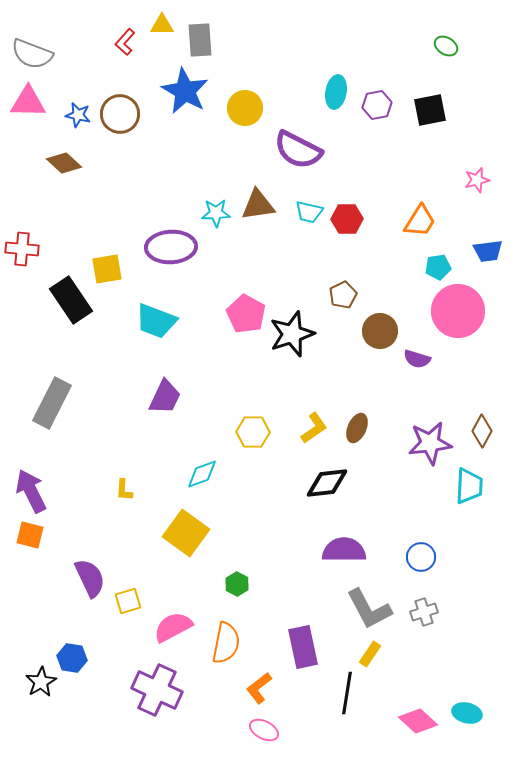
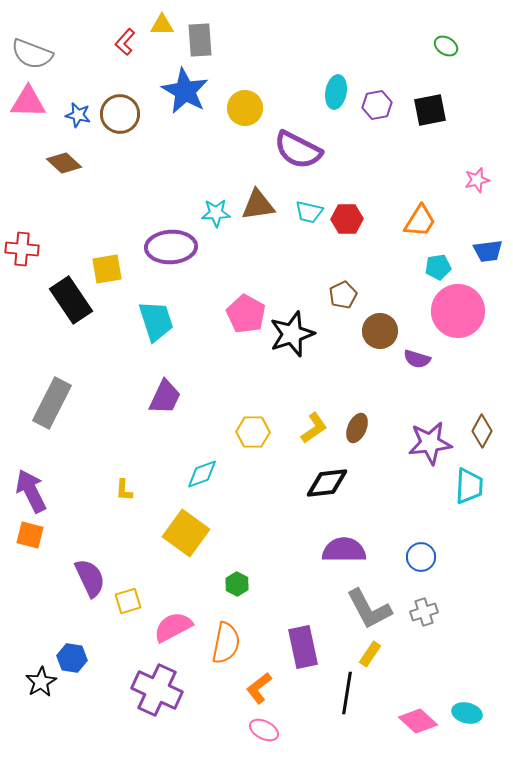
cyan trapezoid at (156, 321): rotated 129 degrees counterclockwise
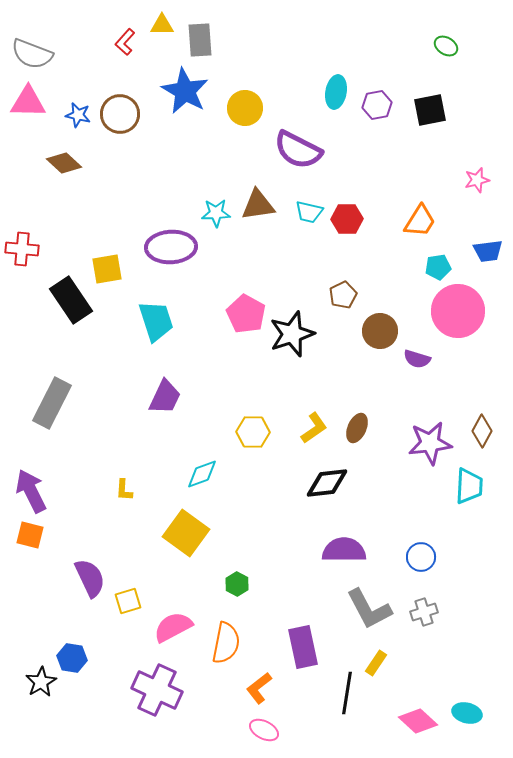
yellow rectangle at (370, 654): moved 6 px right, 9 px down
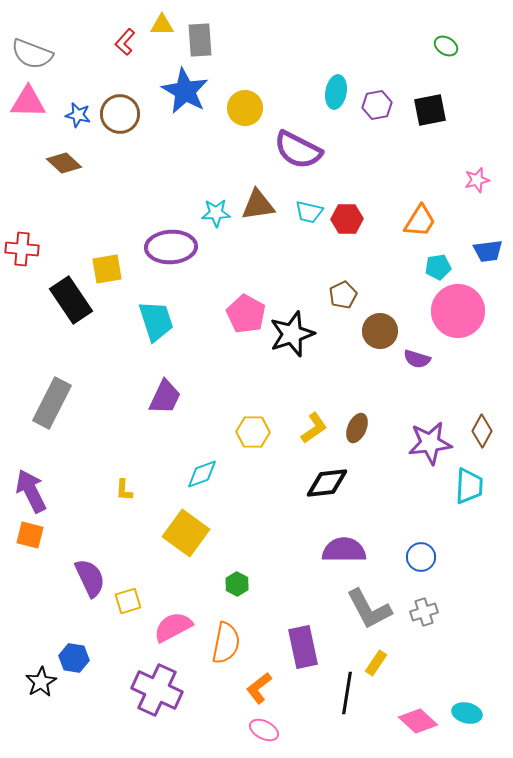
blue hexagon at (72, 658): moved 2 px right
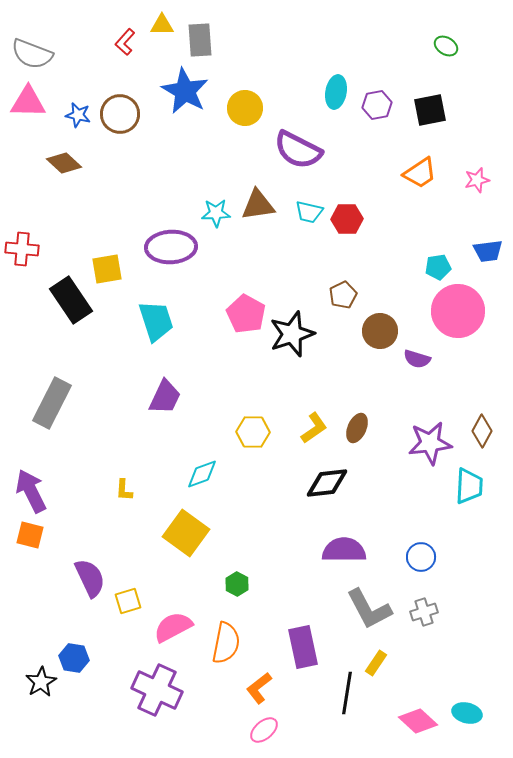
orange trapezoid at (420, 221): moved 48 px up; rotated 24 degrees clockwise
pink ellipse at (264, 730): rotated 68 degrees counterclockwise
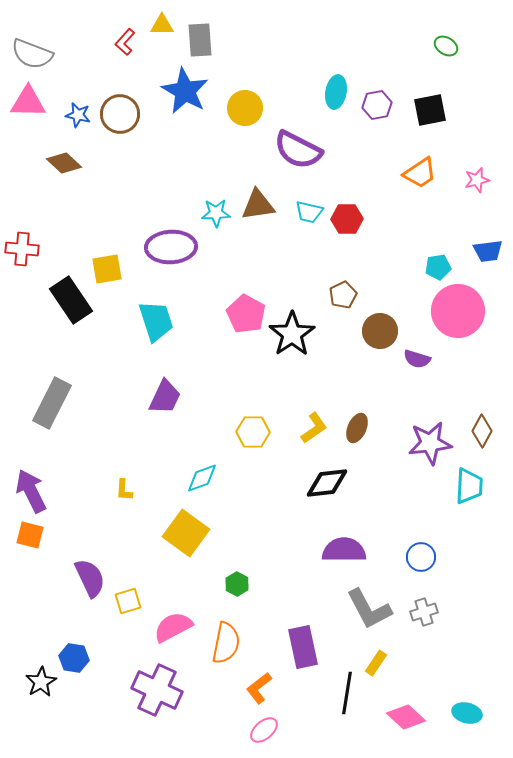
black star at (292, 334): rotated 15 degrees counterclockwise
cyan diamond at (202, 474): moved 4 px down
pink diamond at (418, 721): moved 12 px left, 4 px up
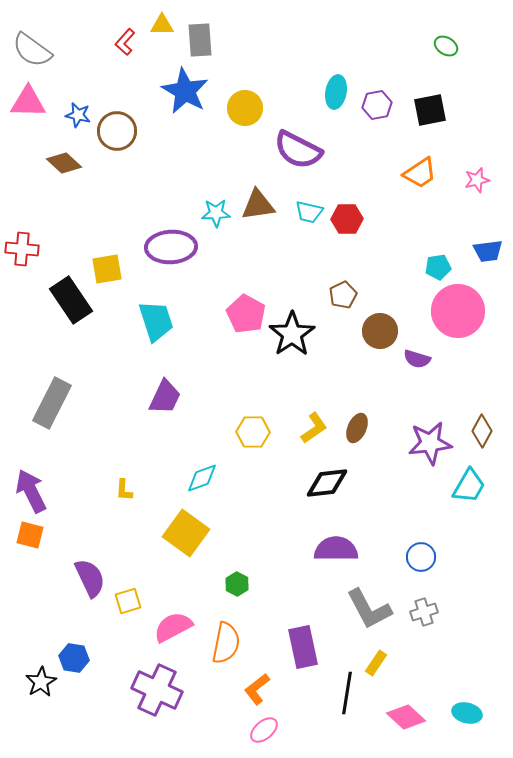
gray semicircle at (32, 54): moved 4 px up; rotated 15 degrees clockwise
brown circle at (120, 114): moved 3 px left, 17 px down
cyan trapezoid at (469, 486): rotated 27 degrees clockwise
purple semicircle at (344, 550): moved 8 px left, 1 px up
orange L-shape at (259, 688): moved 2 px left, 1 px down
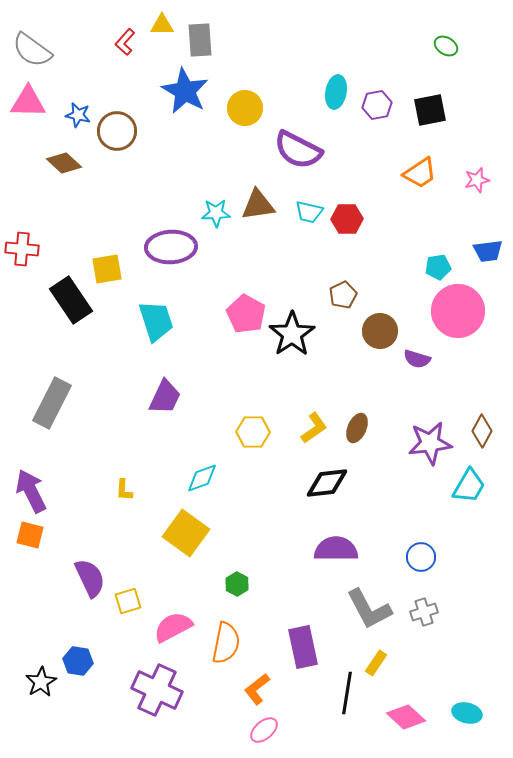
blue hexagon at (74, 658): moved 4 px right, 3 px down
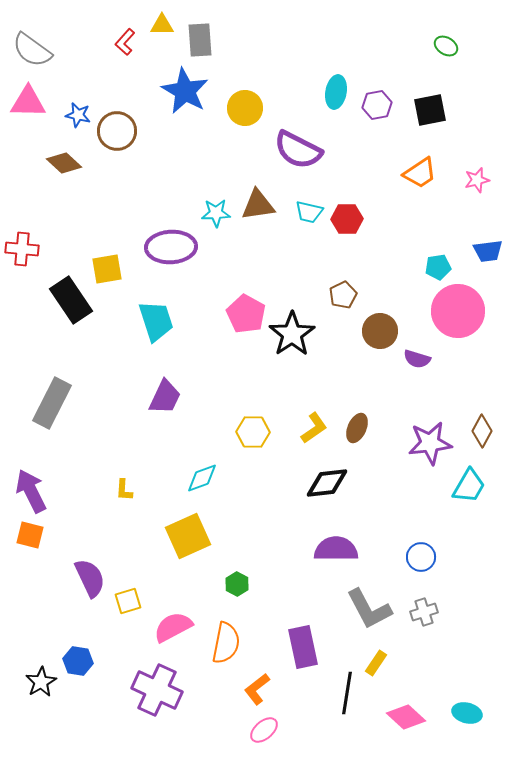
yellow square at (186, 533): moved 2 px right, 3 px down; rotated 30 degrees clockwise
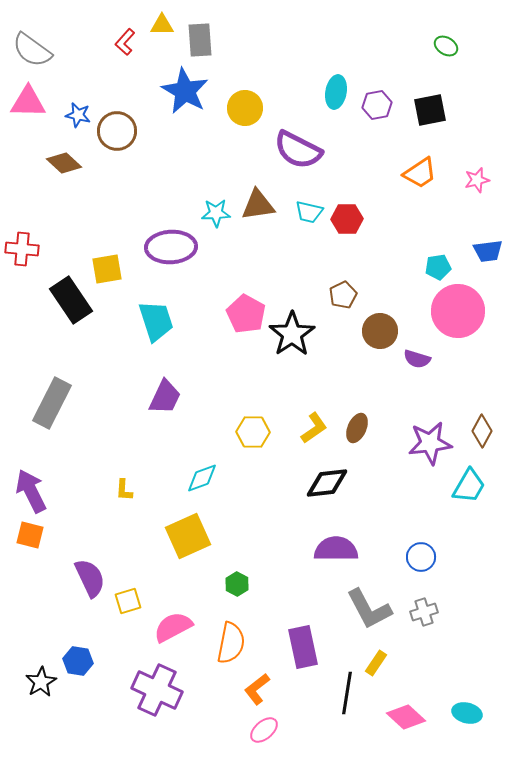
orange semicircle at (226, 643): moved 5 px right
